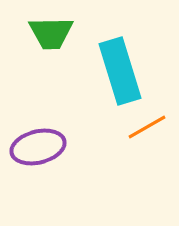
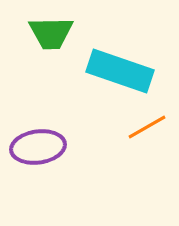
cyan rectangle: rotated 54 degrees counterclockwise
purple ellipse: rotated 6 degrees clockwise
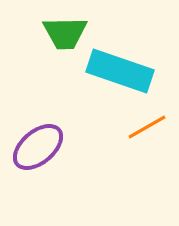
green trapezoid: moved 14 px right
purple ellipse: rotated 32 degrees counterclockwise
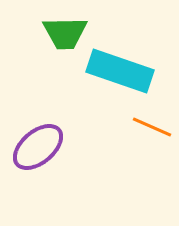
orange line: moved 5 px right; rotated 54 degrees clockwise
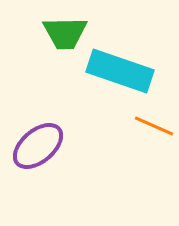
orange line: moved 2 px right, 1 px up
purple ellipse: moved 1 px up
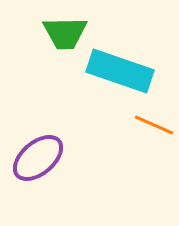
orange line: moved 1 px up
purple ellipse: moved 12 px down
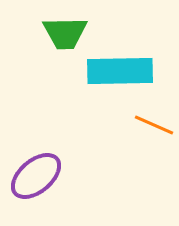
cyan rectangle: rotated 20 degrees counterclockwise
purple ellipse: moved 2 px left, 18 px down
